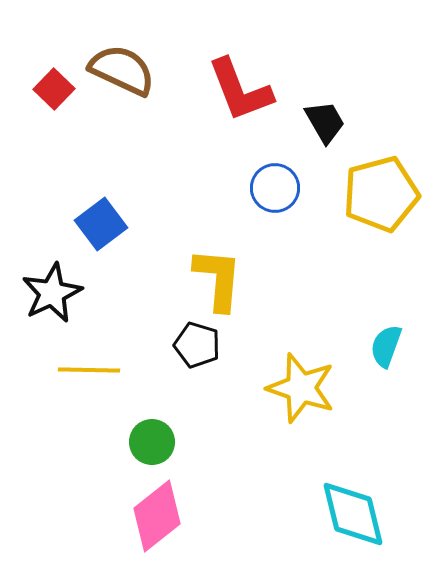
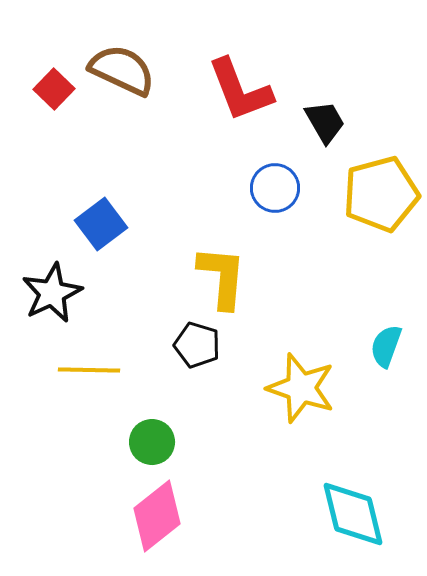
yellow L-shape: moved 4 px right, 2 px up
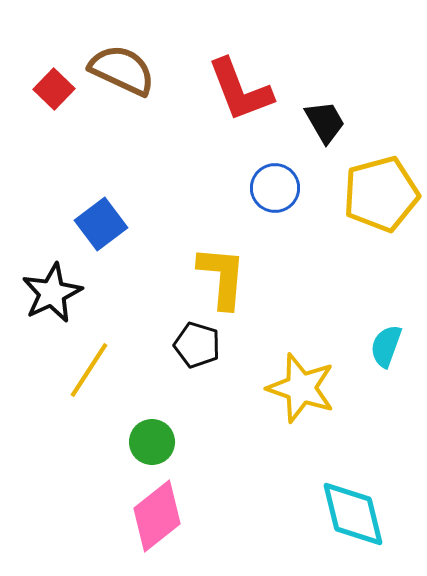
yellow line: rotated 58 degrees counterclockwise
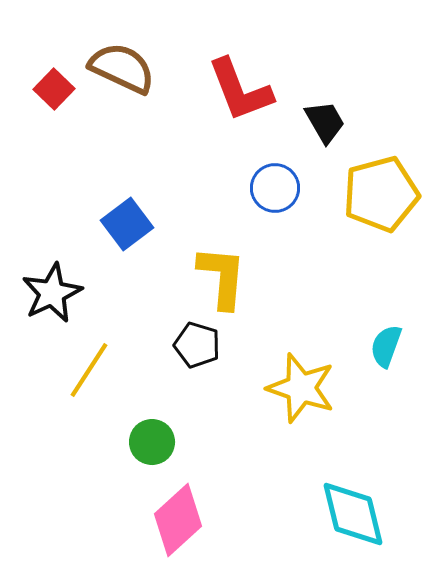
brown semicircle: moved 2 px up
blue square: moved 26 px right
pink diamond: moved 21 px right, 4 px down; rotated 4 degrees counterclockwise
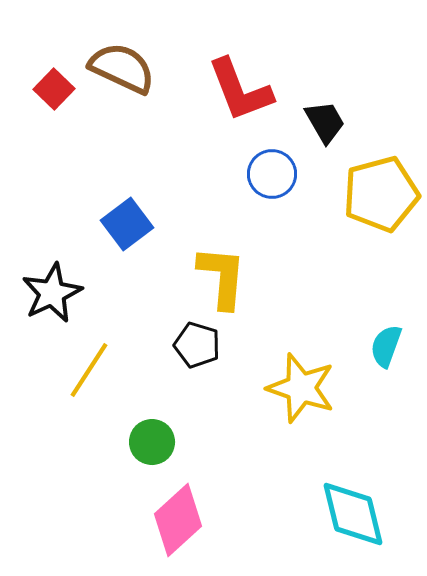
blue circle: moved 3 px left, 14 px up
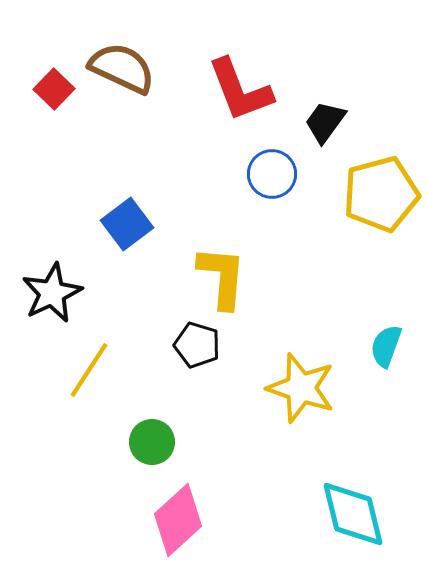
black trapezoid: rotated 114 degrees counterclockwise
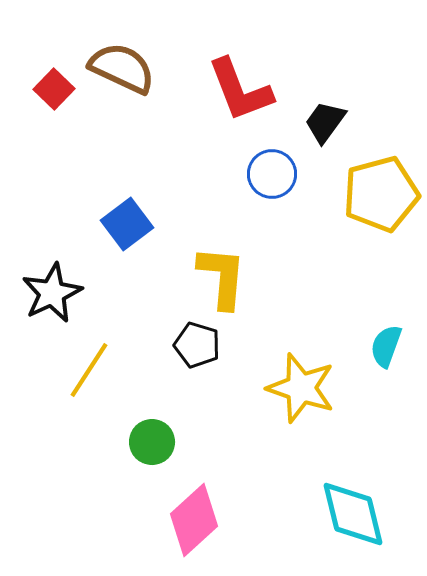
pink diamond: moved 16 px right
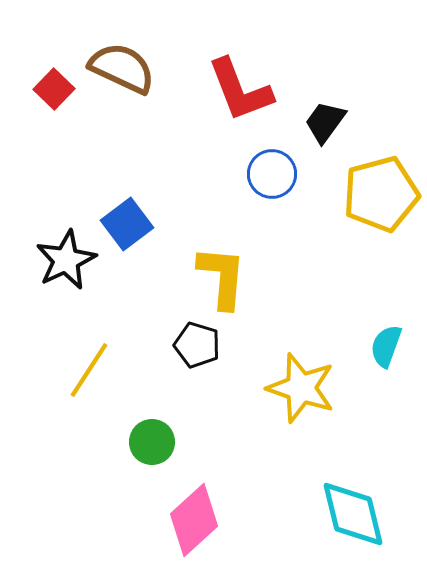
black star: moved 14 px right, 33 px up
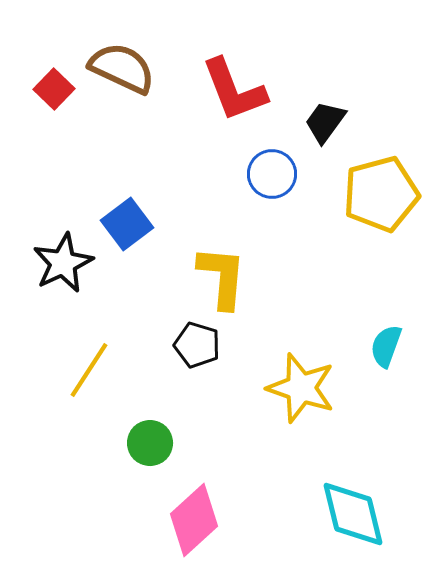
red L-shape: moved 6 px left
black star: moved 3 px left, 3 px down
green circle: moved 2 px left, 1 px down
